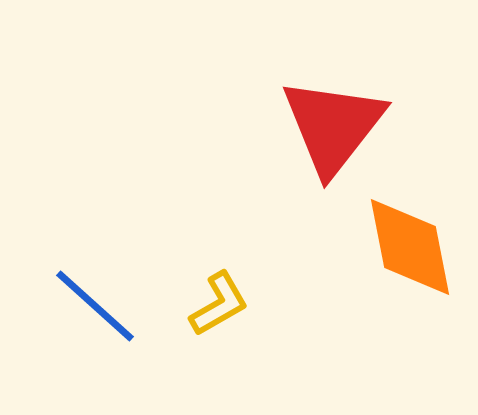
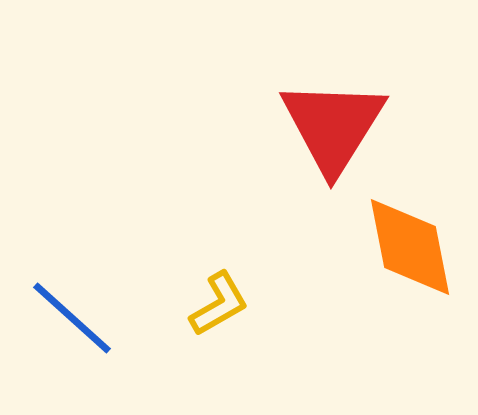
red triangle: rotated 6 degrees counterclockwise
blue line: moved 23 px left, 12 px down
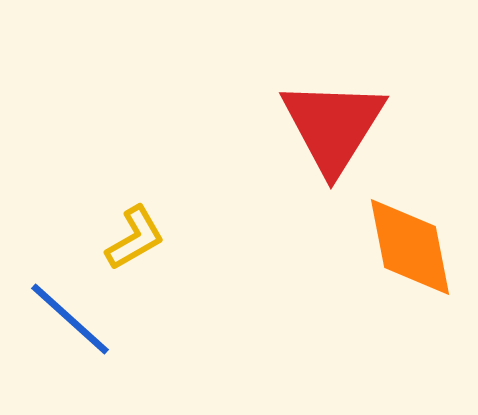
yellow L-shape: moved 84 px left, 66 px up
blue line: moved 2 px left, 1 px down
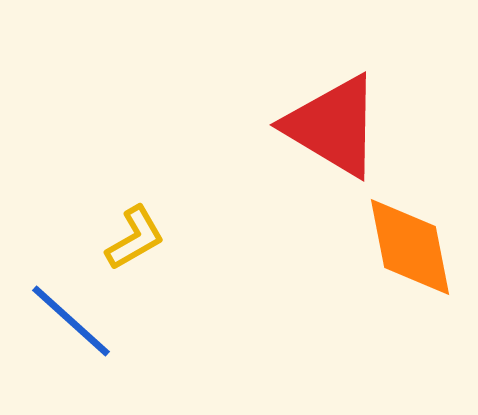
red triangle: rotated 31 degrees counterclockwise
blue line: moved 1 px right, 2 px down
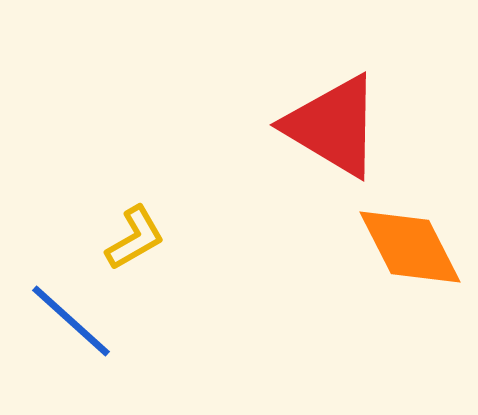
orange diamond: rotated 16 degrees counterclockwise
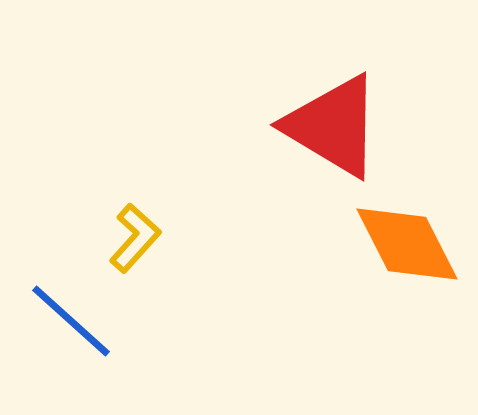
yellow L-shape: rotated 18 degrees counterclockwise
orange diamond: moved 3 px left, 3 px up
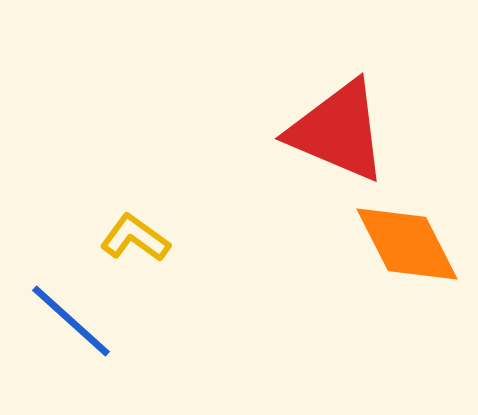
red triangle: moved 5 px right, 5 px down; rotated 8 degrees counterclockwise
yellow L-shape: rotated 96 degrees counterclockwise
